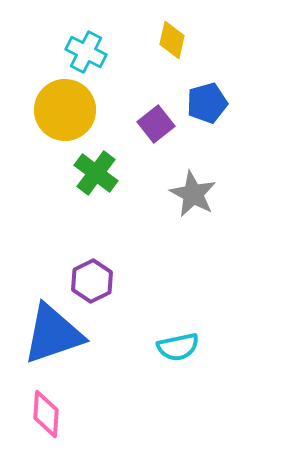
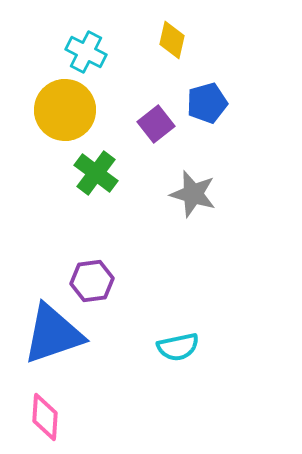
gray star: rotated 12 degrees counterclockwise
purple hexagon: rotated 18 degrees clockwise
pink diamond: moved 1 px left, 3 px down
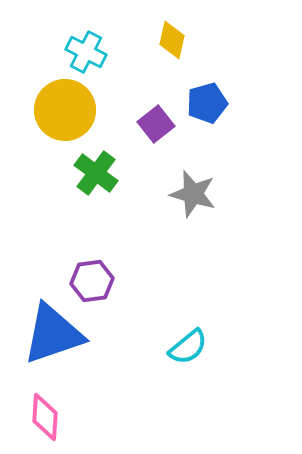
cyan semicircle: moved 10 px right; rotated 27 degrees counterclockwise
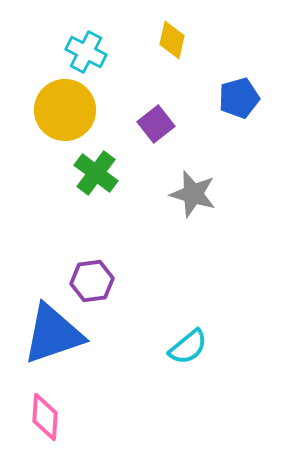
blue pentagon: moved 32 px right, 5 px up
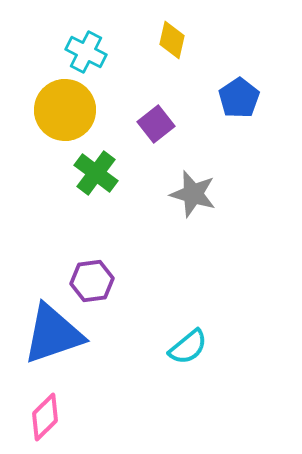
blue pentagon: rotated 18 degrees counterclockwise
pink diamond: rotated 42 degrees clockwise
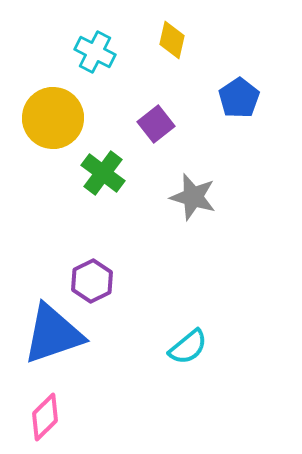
cyan cross: moved 9 px right
yellow circle: moved 12 px left, 8 px down
green cross: moved 7 px right
gray star: moved 3 px down
purple hexagon: rotated 18 degrees counterclockwise
